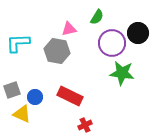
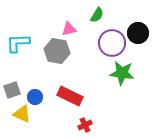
green semicircle: moved 2 px up
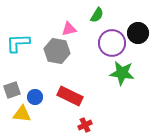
yellow triangle: rotated 18 degrees counterclockwise
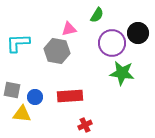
gray square: rotated 30 degrees clockwise
red rectangle: rotated 30 degrees counterclockwise
